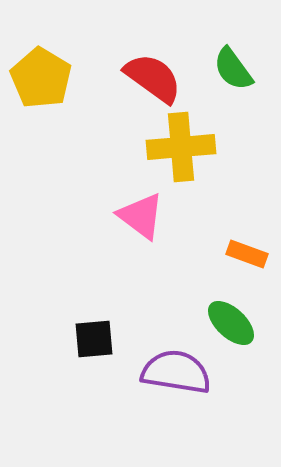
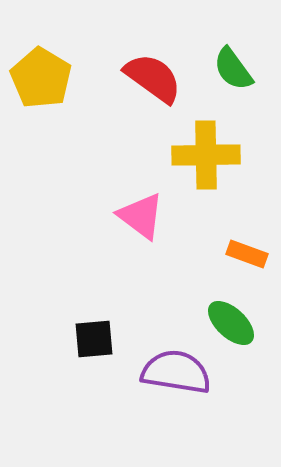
yellow cross: moved 25 px right, 8 px down; rotated 4 degrees clockwise
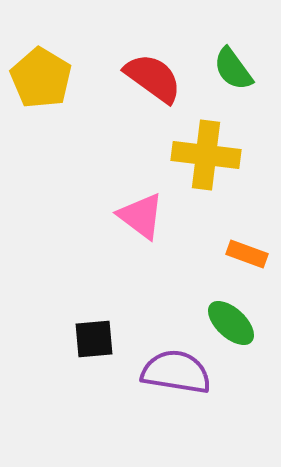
yellow cross: rotated 8 degrees clockwise
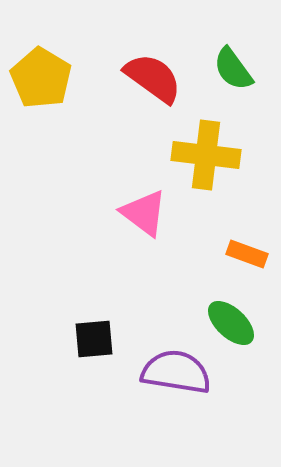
pink triangle: moved 3 px right, 3 px up
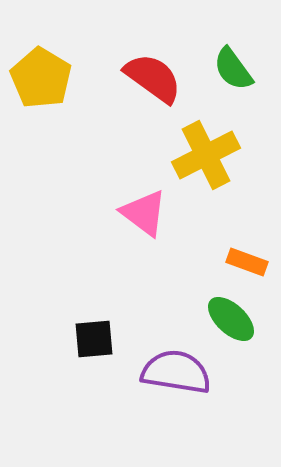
yellow cross: rotated 34 degrees counterclockwise
orange rectangle: moved 8 px down
green ellipse: moved 4 px up
